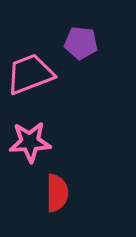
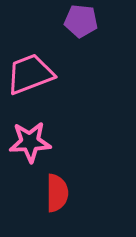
purple pentagon: moved 22 px up
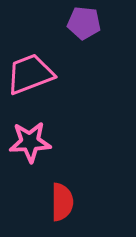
purple pentagon: moved 3 px right, 2 px down
red semicircle: moved 5 px right, 9 px down
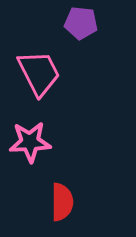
purple pentagon: moved 3 px left
pink trapezoid: moved 9 px right, 1 px up; rotated 84 degrees clockwise
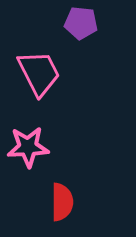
pink star: moved 2 px left, 5 px down
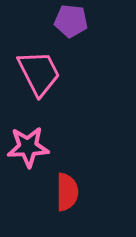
purple pentagon: moved 10 px left, 2 px up
red semicircle: moved 5 px right, 10 px up
